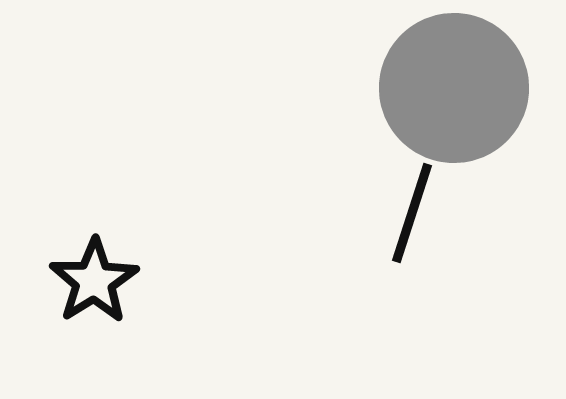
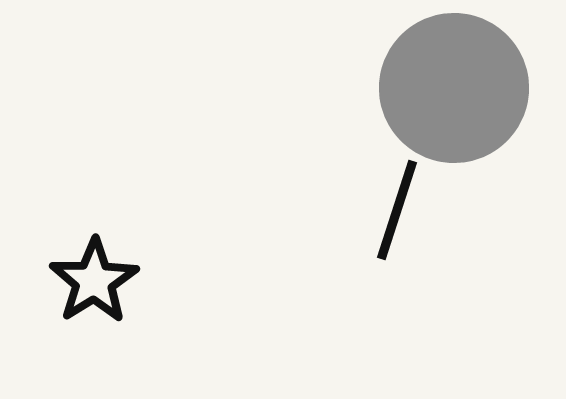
black line: moved 15 px left, 3 px up
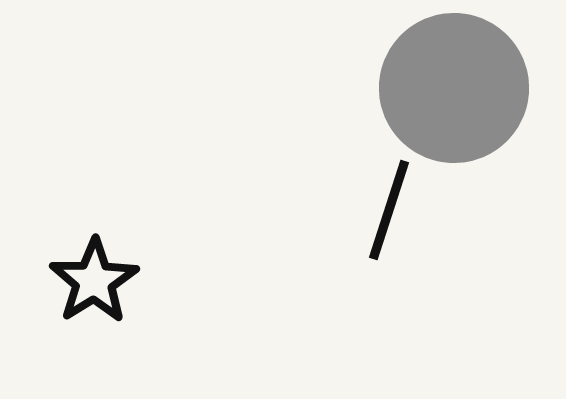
black line: moved 8 px left
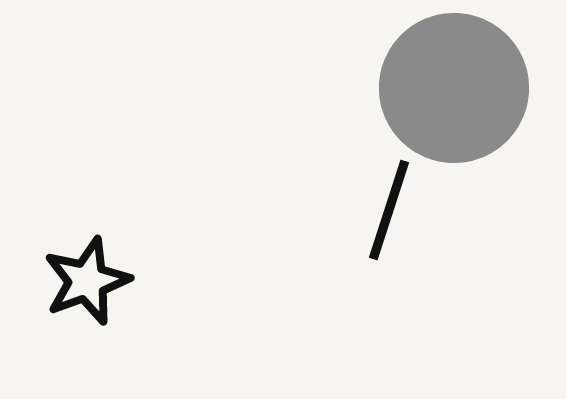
black star: moved 7 px left; rotated 12 degrees clockwise
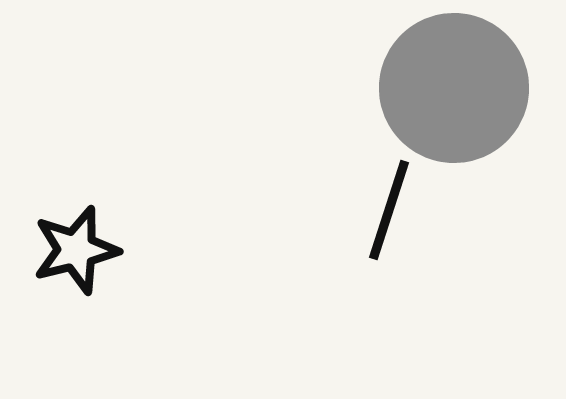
black star: moved 11 px left, 31 px up; rotated 6 degrees clockwise
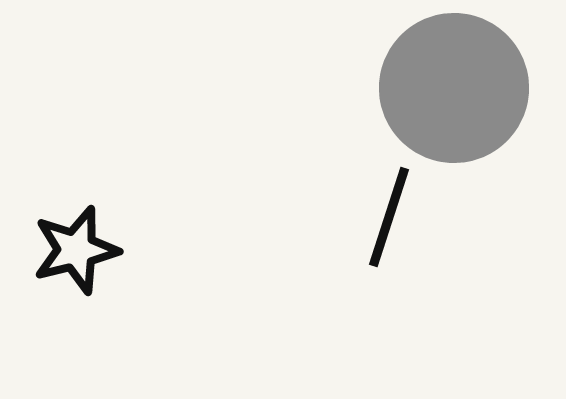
black line: moved 7 px down
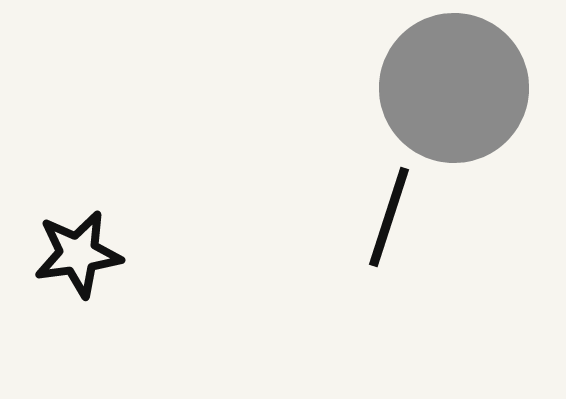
black star: moved 2 px right, 4 px down; rotated 6 degrees clockwise
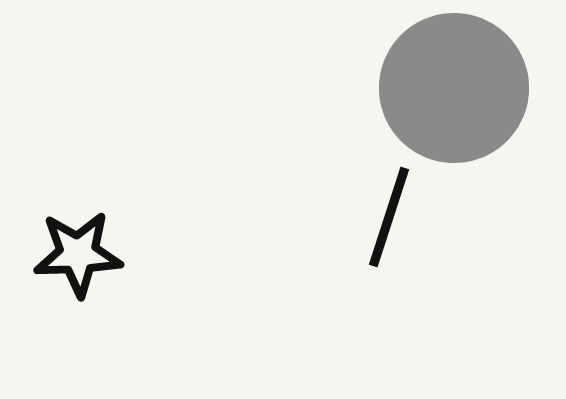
black star: rotated 6 degrees clockwise
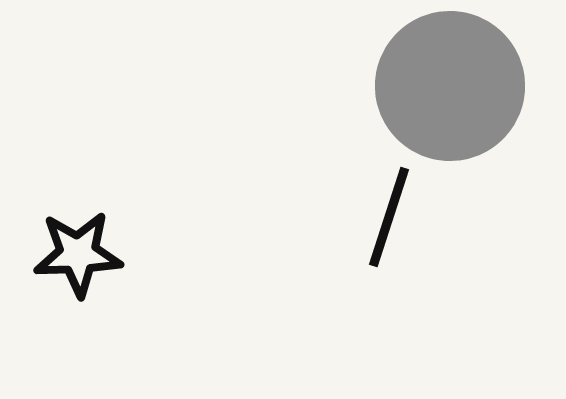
gray circle: moved 4 px left, 2 px up
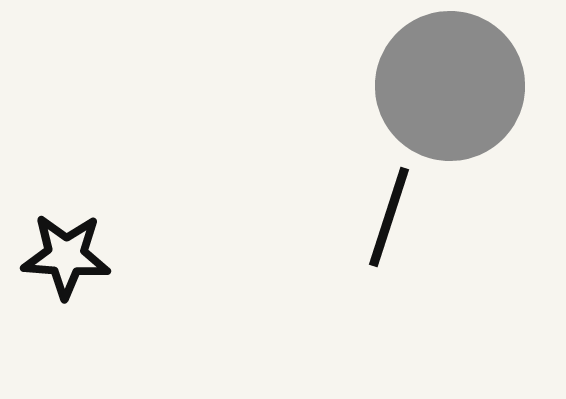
black star: moved 12 px left, 2 px down; rotated 6 degrees clockwise
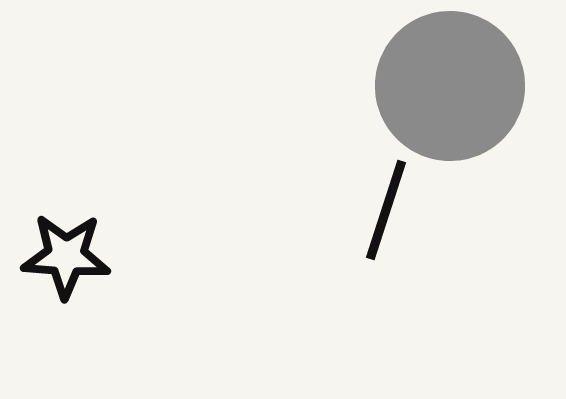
black line: moved 3 px left, 7 px up
